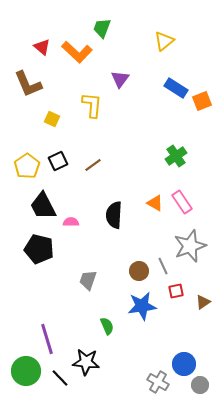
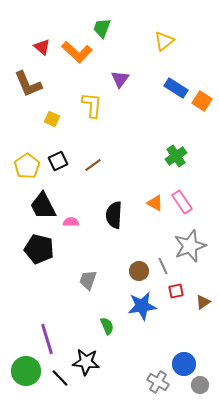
orange square: rotated 36 degrees counterclockwise
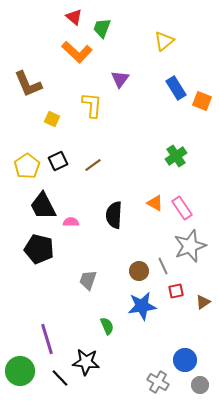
red triangle: moved 32 px right, 30 px up
blue rectangle: rotated 25 degrees clockwise
orange square: rotated 12 degrees counterclockwise
pink rectangle: moved 6 px down
blue circle: moved 1 px right, 4 px up
green circle: moved 6 px left
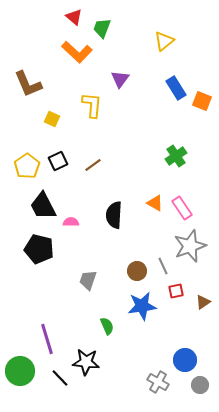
brown circle: moved 2 px left
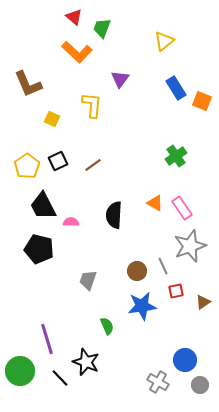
black star: rotated 16 degrees clockwise
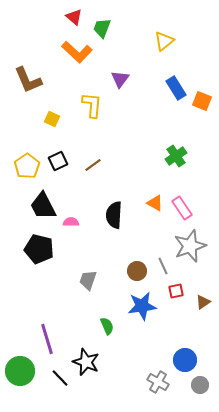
brown L-shape: moved 4 px up
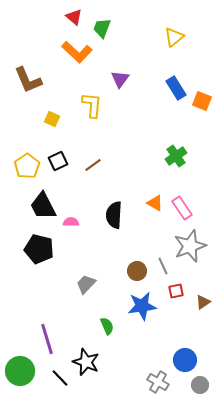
yellow triangle: moved 10 px right, 4 px up
gray trapezoid: moved 2 px left, 4 px down; rotated 25 degrees clockwise
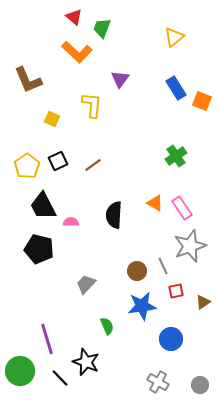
blue circle: moved 14 px left, 21 px up
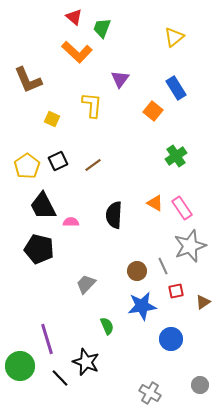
orange square: moved 49 px left, 10 px down; rotated 18 degrees clockwise
green circle: moved 5 px up
gray cross: moved 8 px left, 11 px down
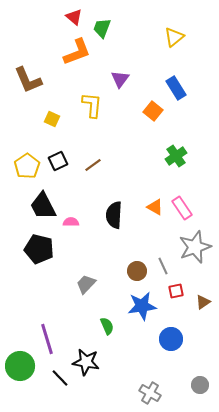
orange L-shape: rotated 64 degrees counterclockwise
orange triangle: moved 4 px down
gray star: moved 5 px right, 1 px down
black star: rotated 12 degrees counterclockwise
